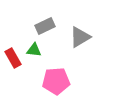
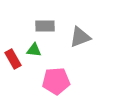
gray rectangle: rotated 24 degrees clockwise
gray triangle: rotated 10 degrees clockwise
red rectangle: moved 1 px down
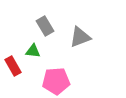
gray rectangle: rotated 60 degrees clockwise
green triangle: moved 1 px left, 1 px down
red rectangle: moved 7 px down
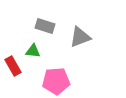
gray rectangle: rotated 42 degrees counterclockwise
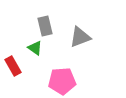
gray rectangle: rotated 60 degrees clockwise
green triangle: moved 2 px right, 3 px up; rotated 28 degrees clockwise
pink pentagon: moved 6 px right
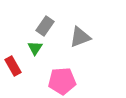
gray rectangle: rotated 48 degrees clockwise
green triangle: rotated 28 degrees clockwise
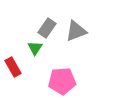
gray rectangle: moved 2 px right, 2 px down
gray triangle: moved 4 px left, 6 px up
red rectangle: moved 1 px down
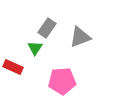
gray triangle: moved 4 px right, 6 px down
red rectangle: rotated 36 degrees counterclockwise
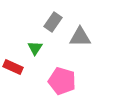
gray rectangle: moved 6 px right, 6 px up
gray triangle: rotated 20 degrees clockwise
pink pentagon: rotated 20 degrees clockwise
